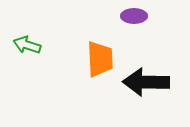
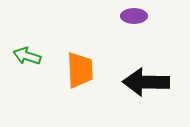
green arrow: moved 11 px down
orange trapezoid: moved 20 px left, 11 px down
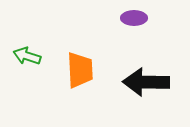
purple ellipse: moved 2 px down
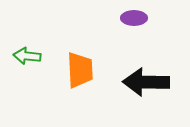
green arrow: rotated 12 degrees counterclockwise
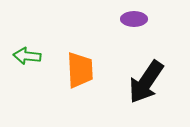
purple ellipse: moved 1 px down
black arrow: rotated 57 degrees counterclockwise
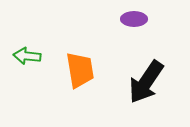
orange trapezoid: rotated 6 degrees counterclockwise
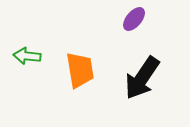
purple ellipse: rotated 50 degrees counterclockwise
black arrow: moved 4 px left, 4 px up
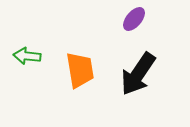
black arrow: moved 4 px left, 4 px up
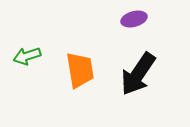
purple ellipse: rotated 35 degrees clockwise
green arrow: rotated 24 degrees counterclockwise
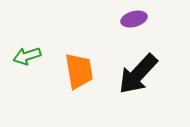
orange trapezoid: moved 1 px left, 1 px down
black arrow: rotated 9 degrees clockwise
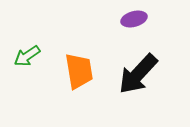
green arrow: rotated 16 degrees counterclockwise
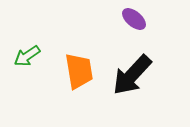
purple ellipse: rotated 55 degrees clockwise
black arrow: moved 6 px left, 1 px down
